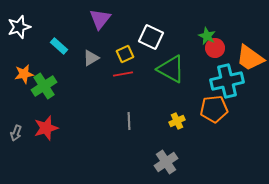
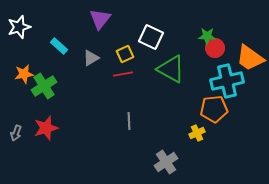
green star: rotated 24 degrees counterclockwise
yellow cross: moved 20 px right, 12 px down
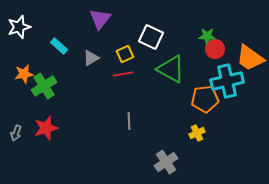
red circle: moved 1 px down
orange pentagon: moved 9 px left, 10 px up
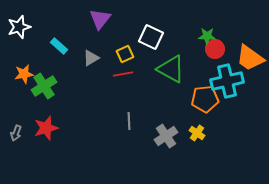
yellow cross: rotated 28 degrees counterclockwise
gray cross: moved 26 px up
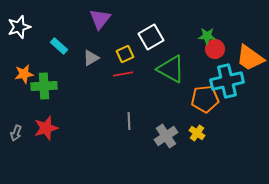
white square: rotated 35 degrees clockwise
green cross: rotated 30 degrees clockwise
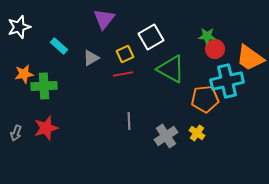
purple triangle: moved 4 px right
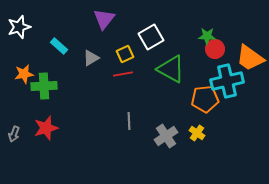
gray arrow: moved 2 px left, 1 px down
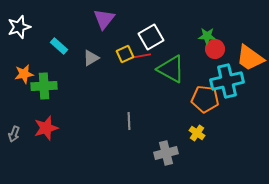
red line: moved 18 px right, 18 px up
orange pentagon: rotated 12 degrees clockwise
gray cross: moved 17 px down; rotated 20 degrees clockwise
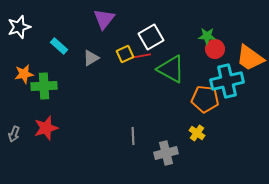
gray line: moved 4 px right, 15 px down
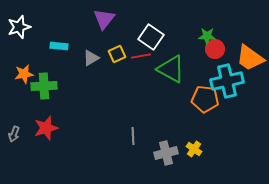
white square: rotated 25 degrees counterclockwise
cyan rectangle: rotated 36 degrees counterclockwise
yellow square: moved 8 px left
yellow cross: moved 3 px left, 16 px down
